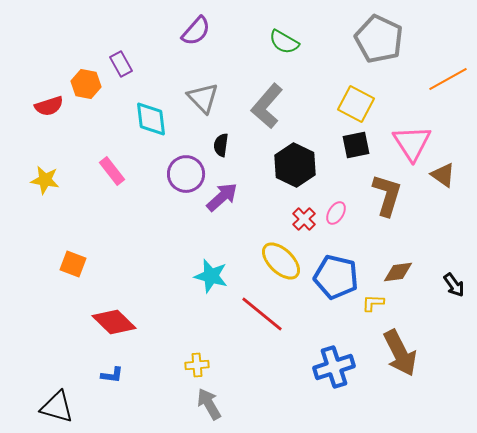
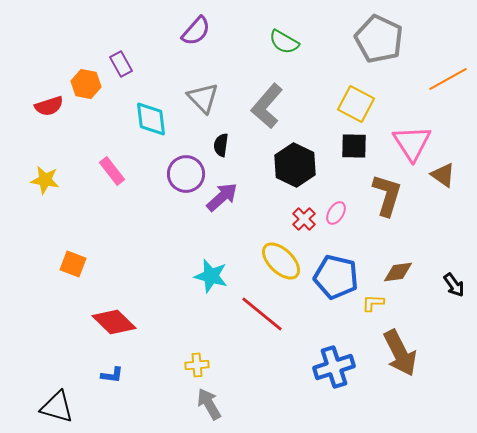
black square: moved 2 px left, 1 px down; rotated 12 degrees clockwise
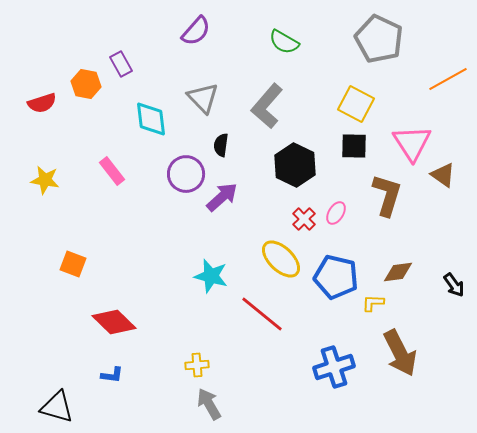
red semicircle: moved 7 px left, 3 px up
yellow ellipse: moved 2 px up
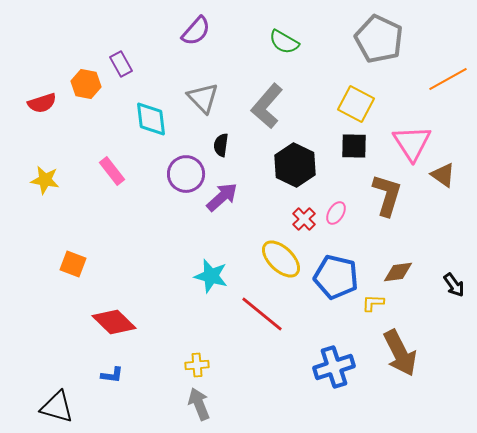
gray arrow: moved 10 px left; rotated 8 degrees clockwise
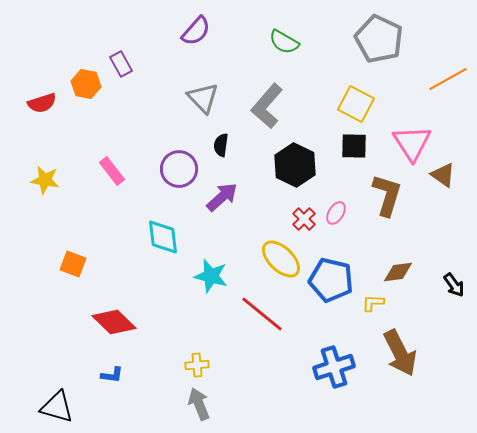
cyan diamond: moved 12 px right, 118 px down
purple circle: moved 7 px left, 5 px up
blue pentagon: moved 5 px left, 3 px down
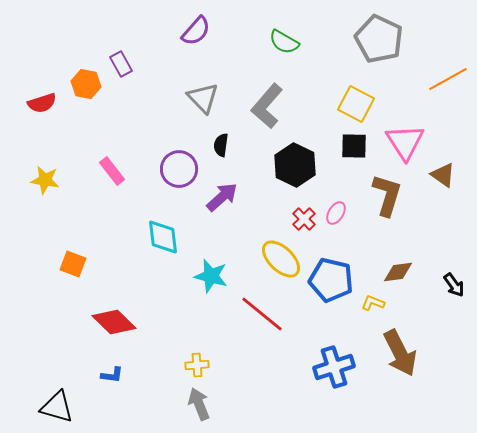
pink triangle: moved 7 px left, 1 px up
yellow L-shape: rotated 20 degrees clockwise
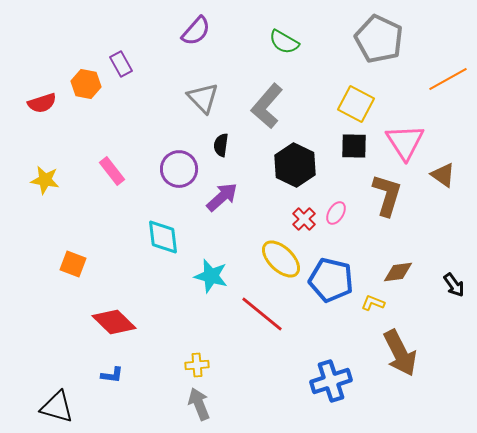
blue cross: moved 3 px left, 14 px down
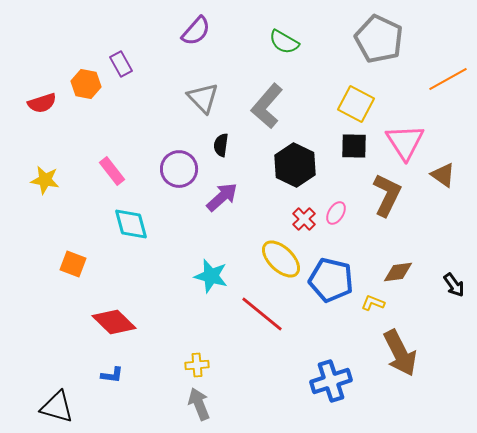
brown L-shape: rotated 9 degrees clockwise
cyan diamond: moved 32 px left, 13 px up; rotated 9 degrees counterclockwise
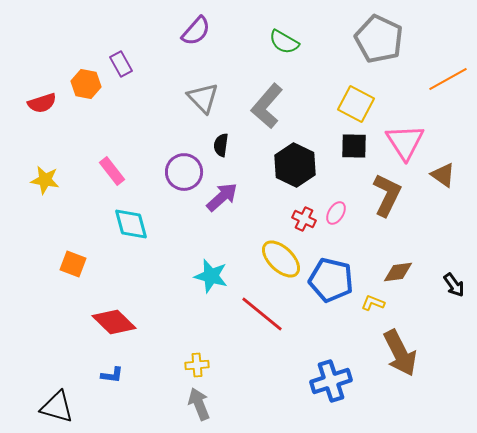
purple circle: moved 5 px right, 3 px down
red cross: rotated 20 degrees counterclockwise
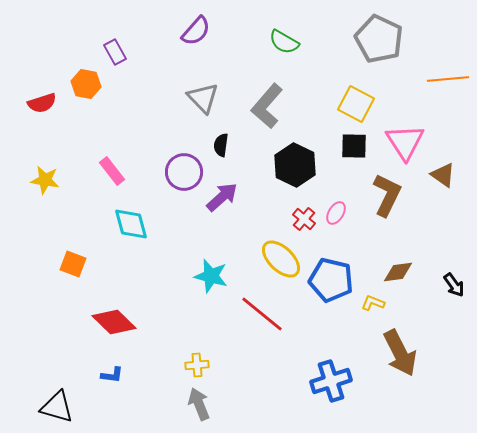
purple rectangle: moved 6 px left, 12 px up
orange line: rotated 24 degrees clockwise
red cross: rotated 15 degrees clockwise
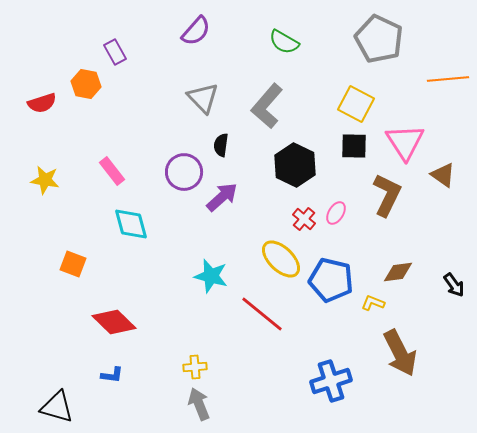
yellow cross: moved 2 px left, 2 px down
